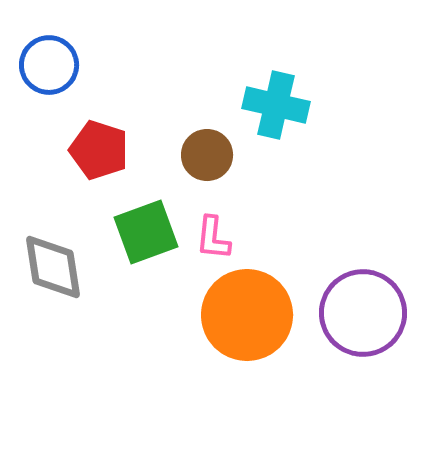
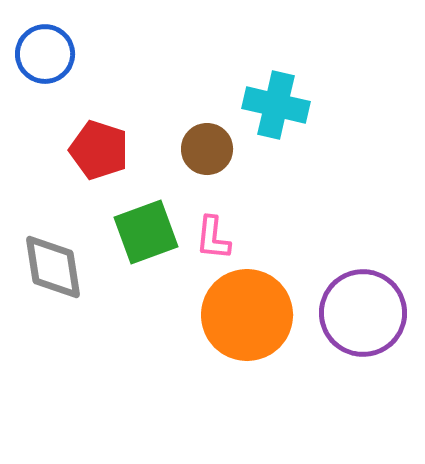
blue circle: moved 4 px left, 11 px up
brown circle: moved 6 px up
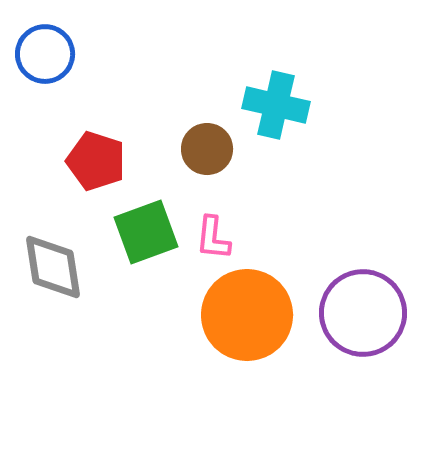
red pentagon: moved 3 px left, 11 px down
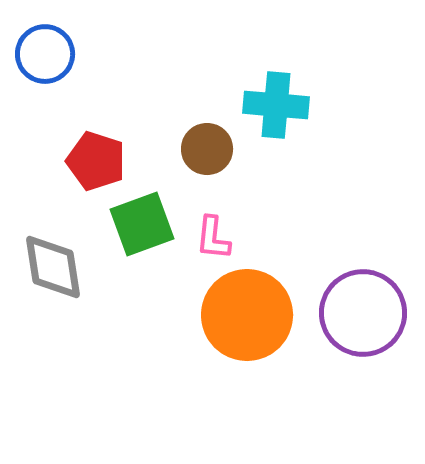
cyan cross: rotated 8 degrees counterclockwise
green square: moved 4 px left, 8 px up
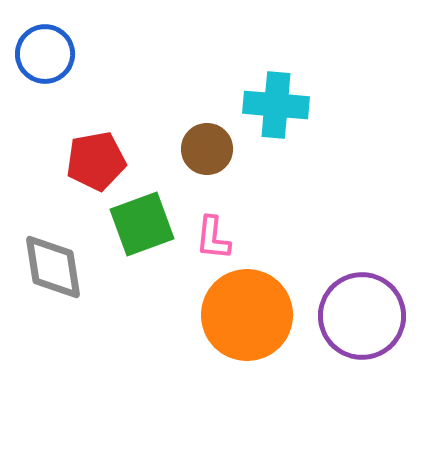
red pentagon: rotated 28 degrees counterclockwise
purple circle: moved 1 px left, 3 px down
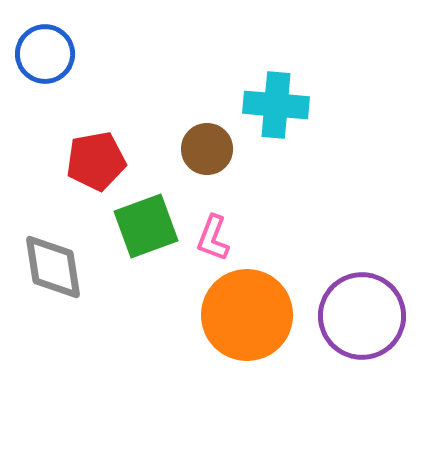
green square: moved 4 px right, 2 px down
pink L-shape: rotated 15 degrees clockwise
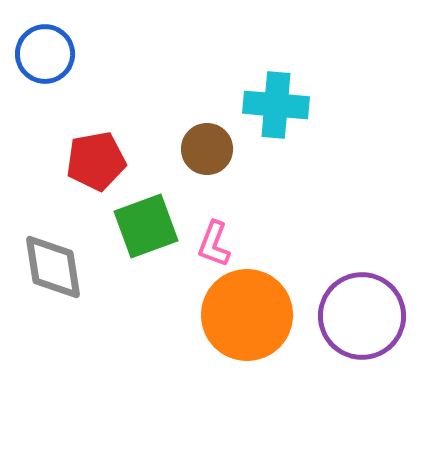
pink L-shape: moved 1 px right, 6 px down
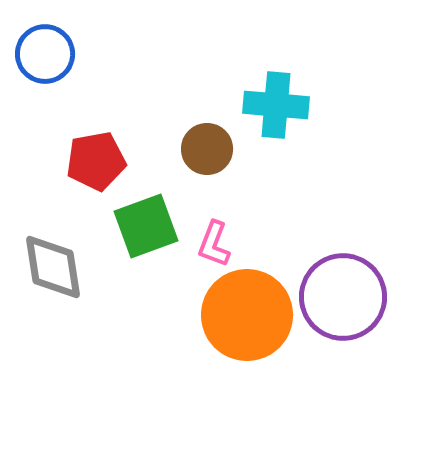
purple circle: moved 19 px left, 19 px up
